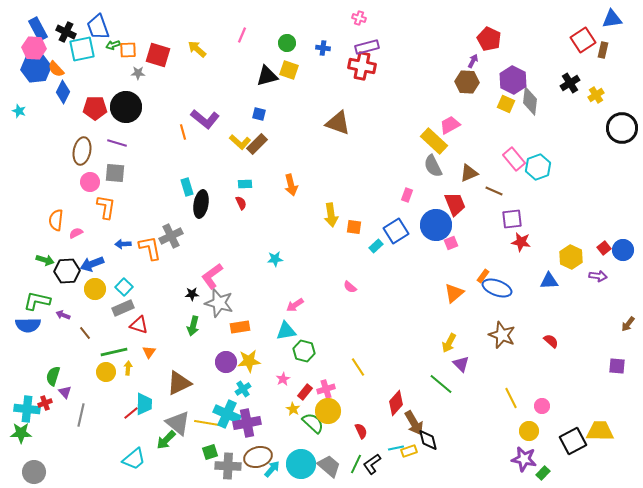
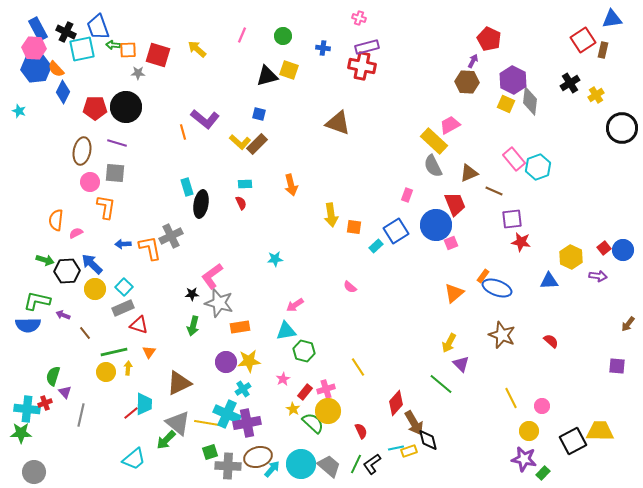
green circle at (287, 43): moved 4 px left, 7 px up
green arrow at (113, 45): rotated 24 degrees clockwise
blue arrow at (92, 264): rotated 65 degrees clockwise
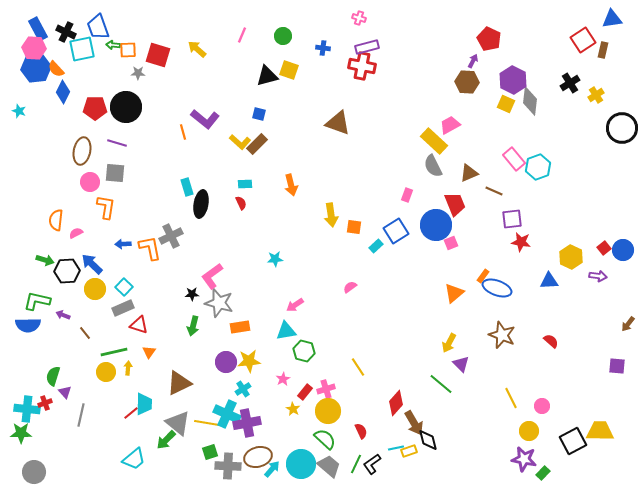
pink semicircle at (350, 287): rotated 104 degrees clockwise
green semicircle at (313, 423): moved 12 px right, 16 px down
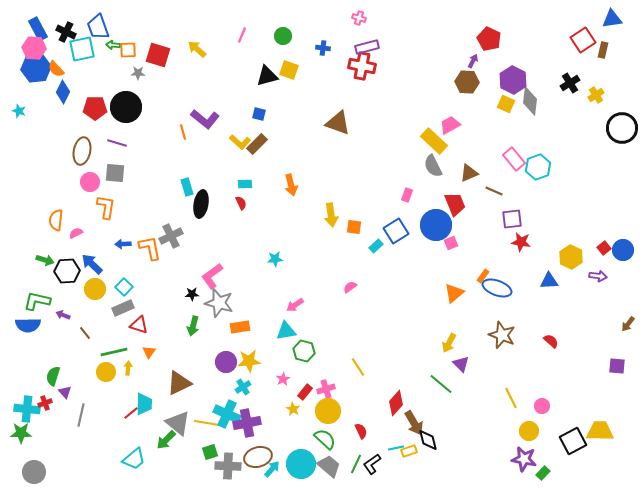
cyan cross at (243, 389): moved 2 px up
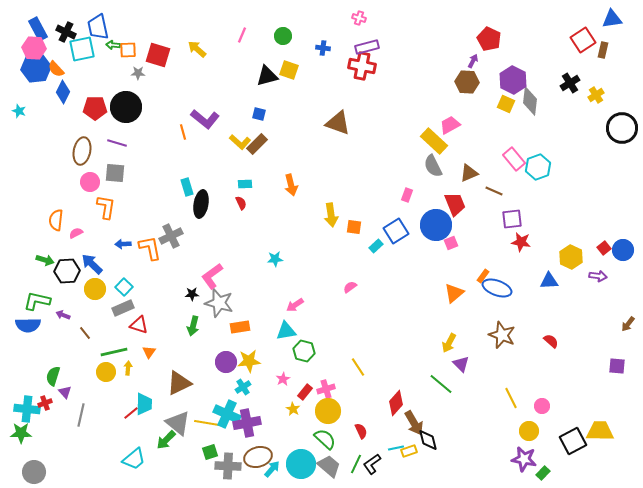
blue trapezoid at (98, 27): rotated 8 degrees clockwise
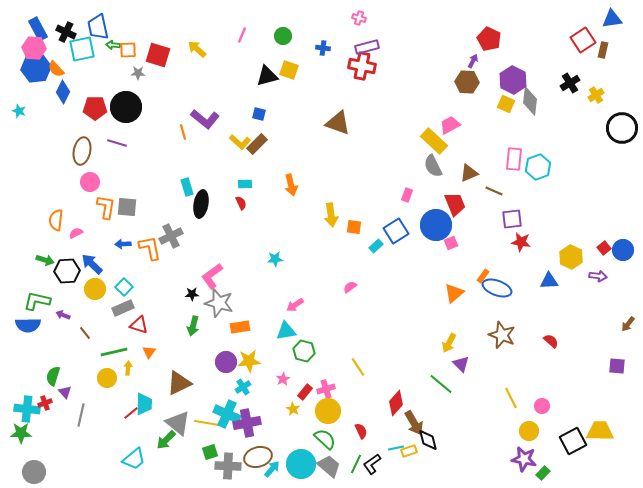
pink rectangle at (514, 159): rotated 45 degrees clockwise
gray square at (115, 173): moved 12 px right, 34 px down
yellow circle at (106, 372): moved 1 px right, 6 px down
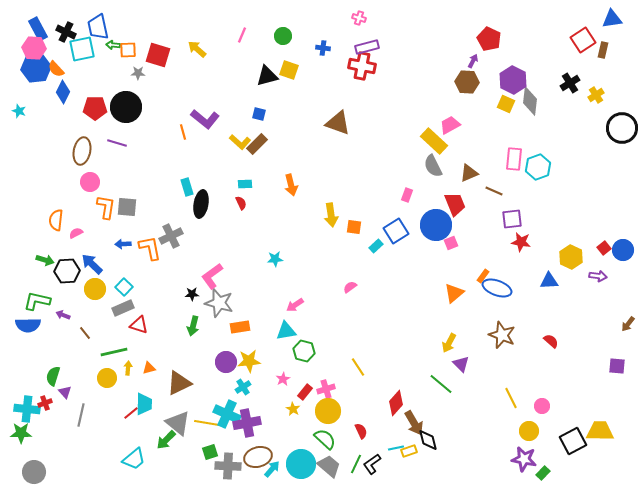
orange triangle at (149, 352): moved 16 px down; rotated 40 degrees clockwise
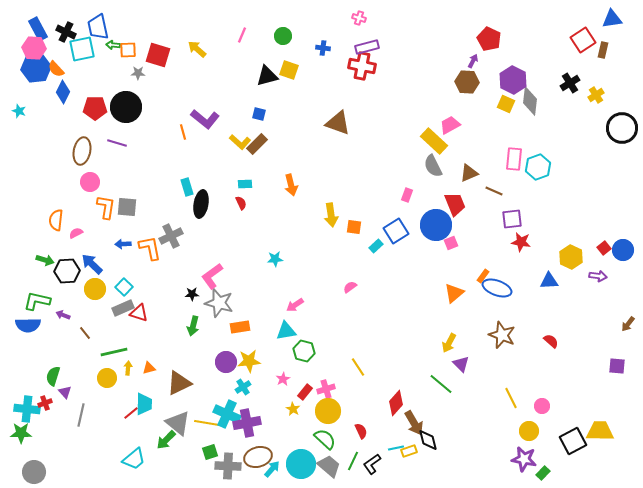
red triangle at (139, 325): moved 12 px up
green line at (356, 464): moved 3 px left, 3 px up
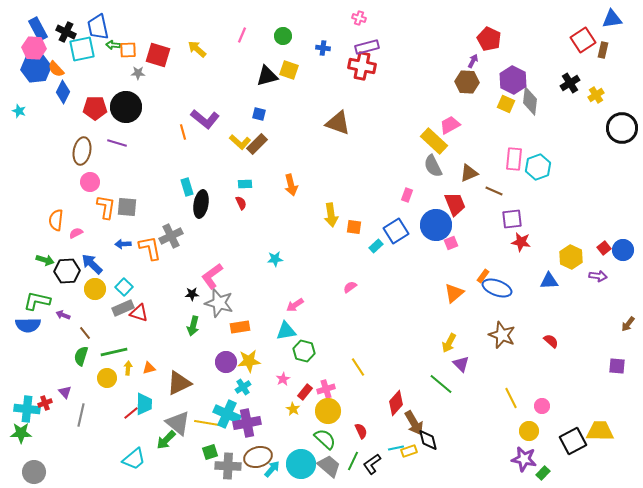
green semicircle at (53, 376): moved 28 px right, 20 px up
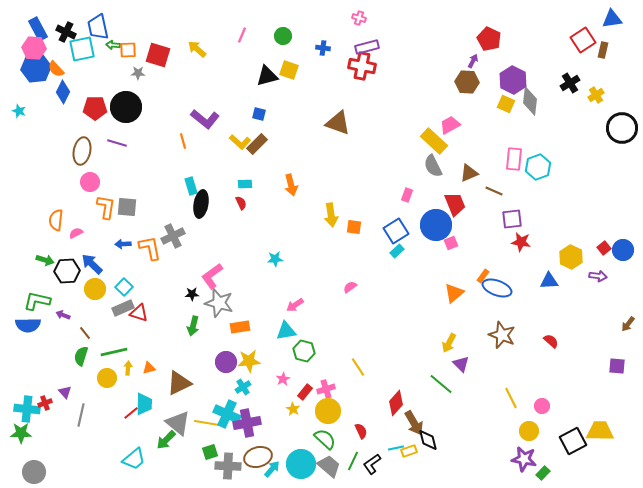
orange line at (183, 132): moved 9 px down
cyan rectangle at (187, 187): moved 4 px right, 1 px up
gray cross at (171, 236): moved 2 px right
cyan rectangle at (376, 246): moved 21 px right, 5 px down
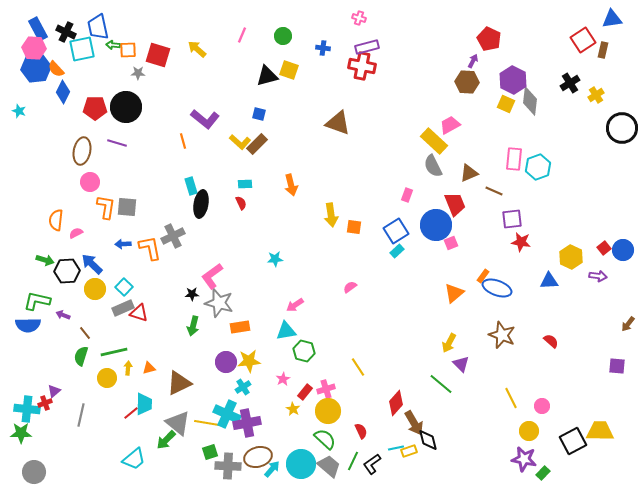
purple triangle at (65, 392): moved 11 px left, 1 px up; rotated 32 degrees clockwise
